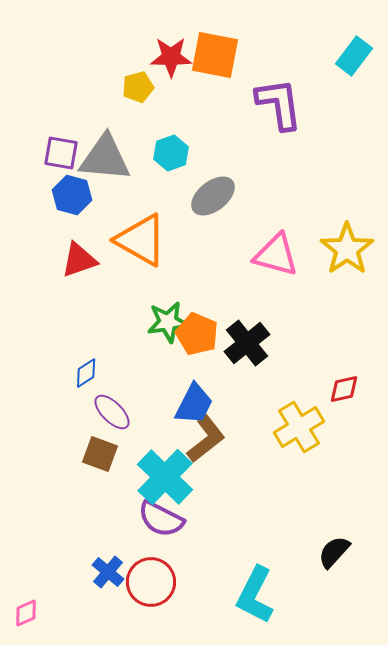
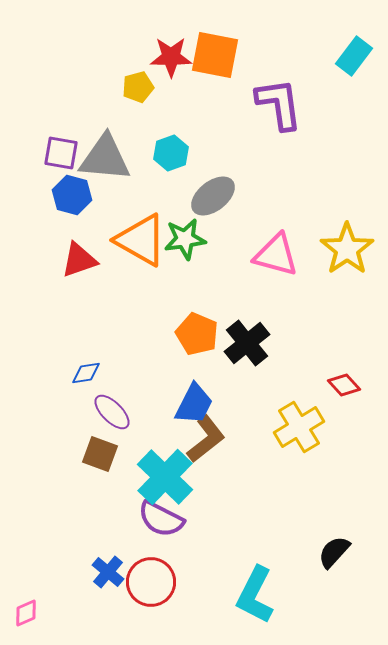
green star: moved 17 px right, 83 px up
blue diamond: rotated 24 degrees clockwise
red diamond: moved 4 px up; rotated 60 degrees clockwise
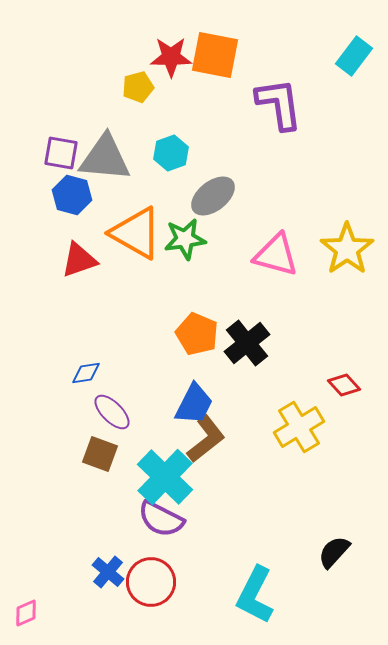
orange triangle: moved 5 px left, 7 px up
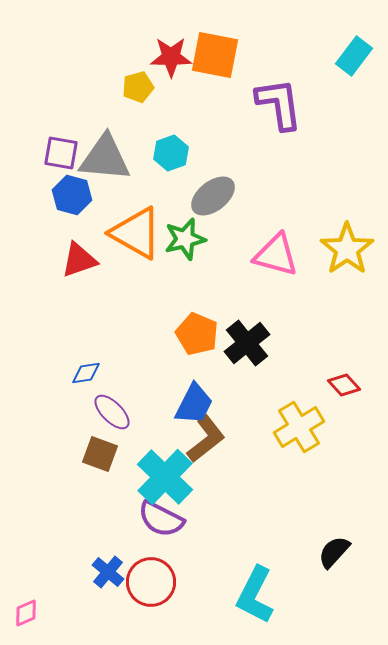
green star: rotated 6 degrees counterclockwise
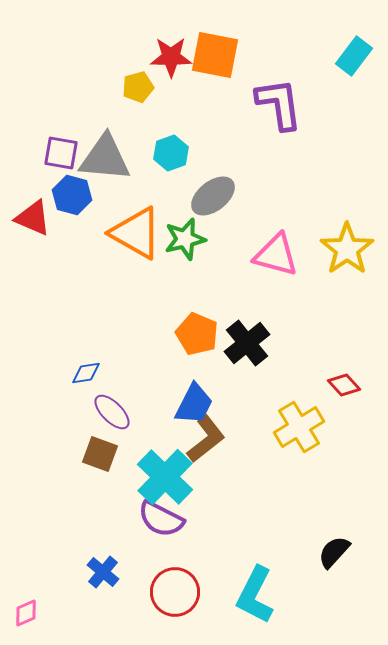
red triangle: moved 46 px left, 42 px up; rotated 42 degrees clockwise
blue cross: moved 5 px left
red circle: moved 24 px right, 10 px down
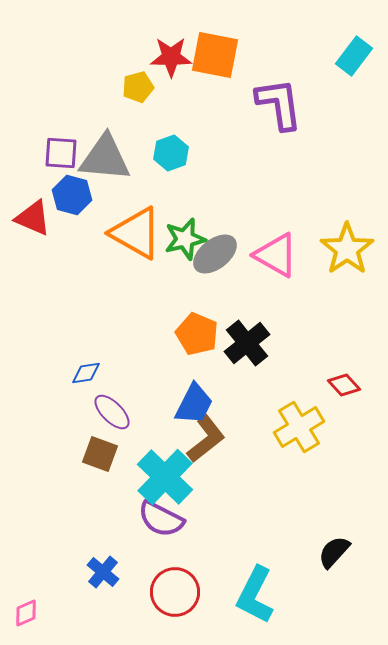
purple square: rotated 6 degrees counterclockwise
gray ellipse: moved 2 px right, 58 px down
pink triangle: rotated 15 degrees clockwise
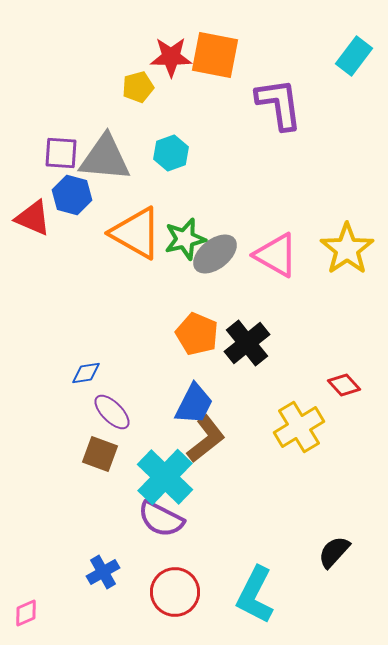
blue cross: rotated 20 degrees clockwise
